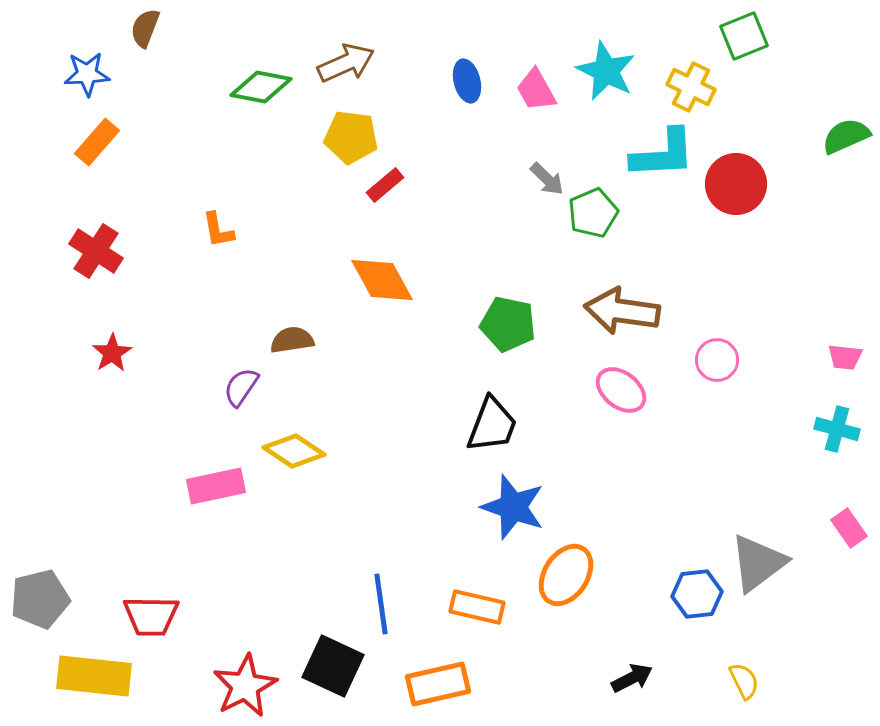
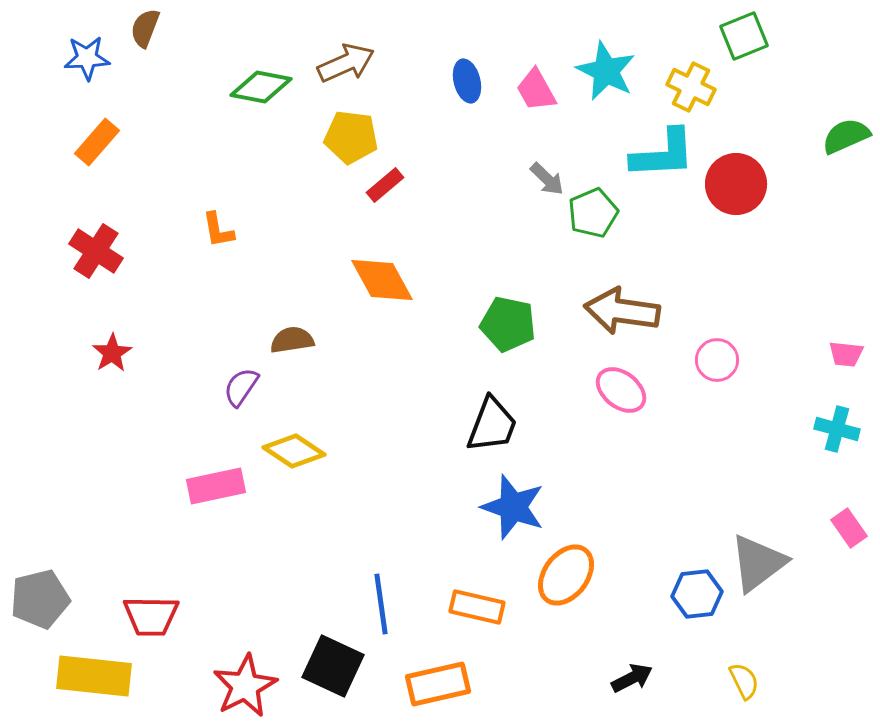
blue star at (87, 74): moved 16 px up
pink trapezoid at (845, 357): moved 1 px right, 3 px up
orange ellipse at (566, 575): rotated 4 degrees clockwise
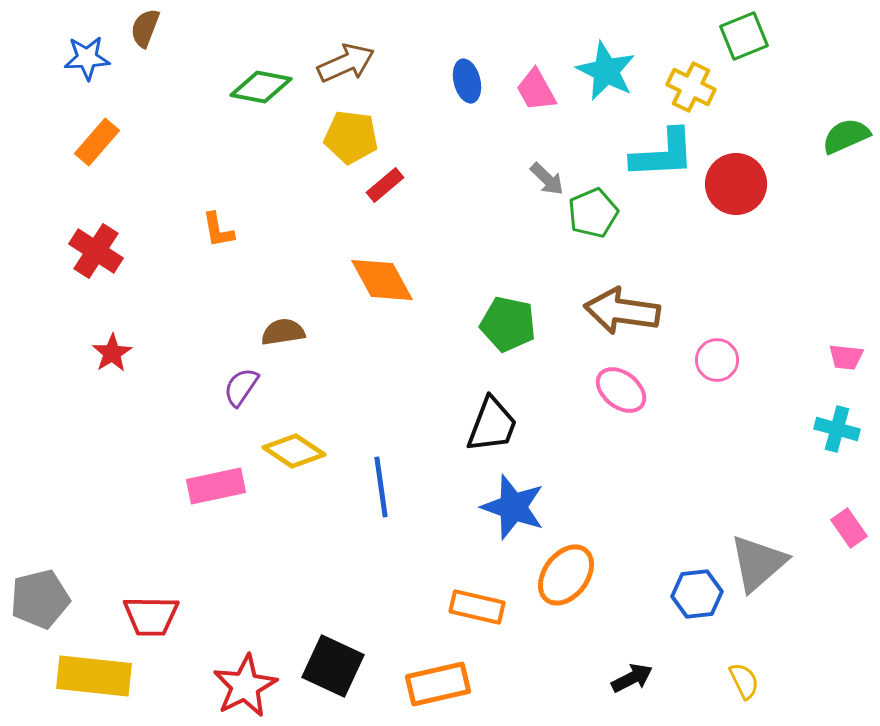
brown semicircle at (292, 340): moved 9 px left, 8 px up
pink trapezoid at (846, 354): moved 3 px down
gray triangle at (758, 563): rotated 4 degrees counterclockwise
blue line at (381, 604): moved 117 px up
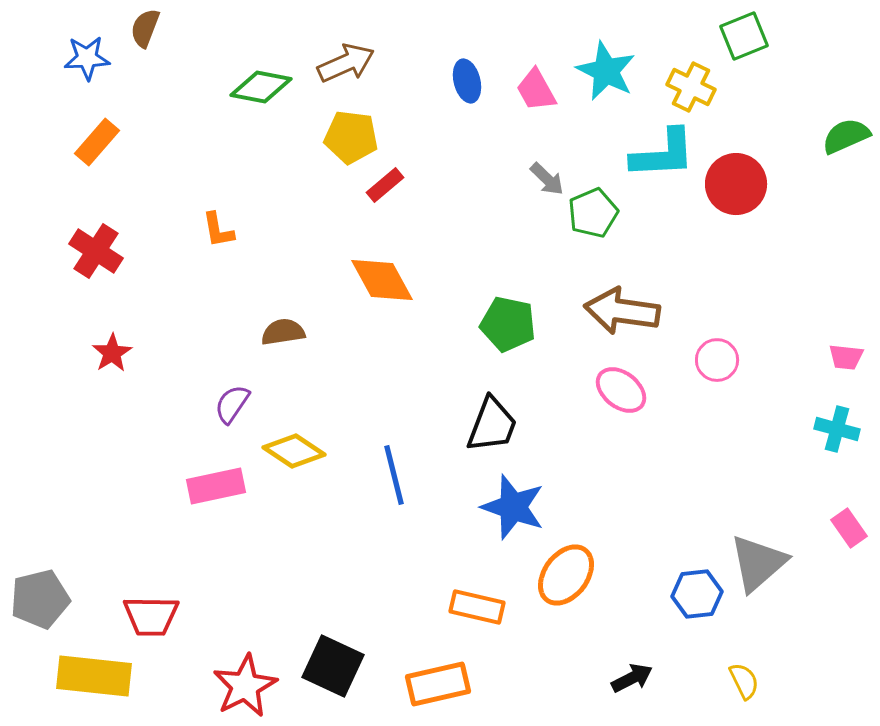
purple semicircle at (241, 387): moved 9 px left, 17 px down
blue line at (381, 487): moved 13 px right, 12 px up; rotated 6 degrees counterclockwise
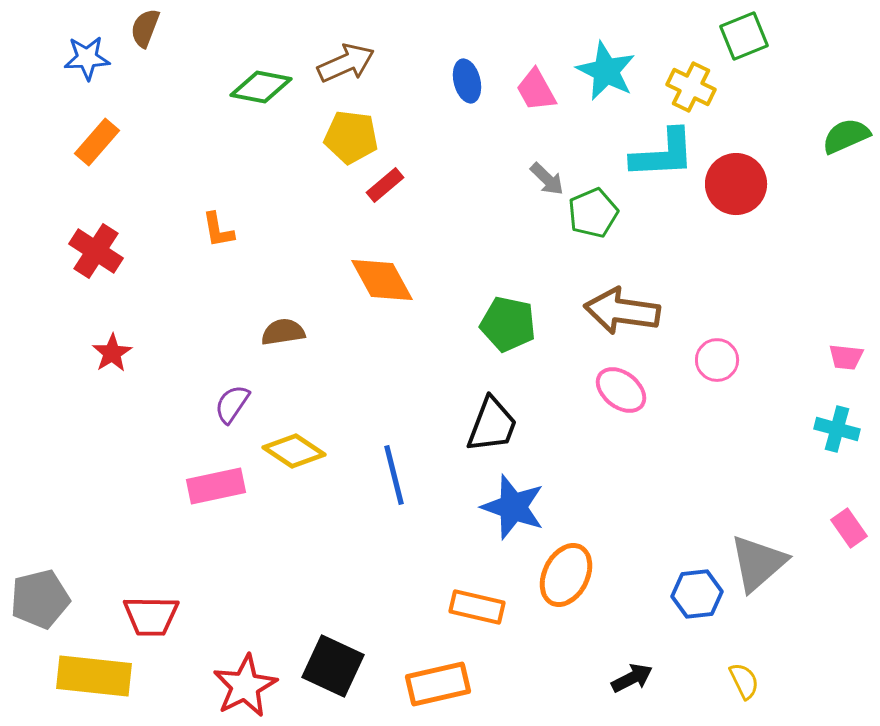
orange ellipse at (566, 575): rotated 10 degrees counterclockwise
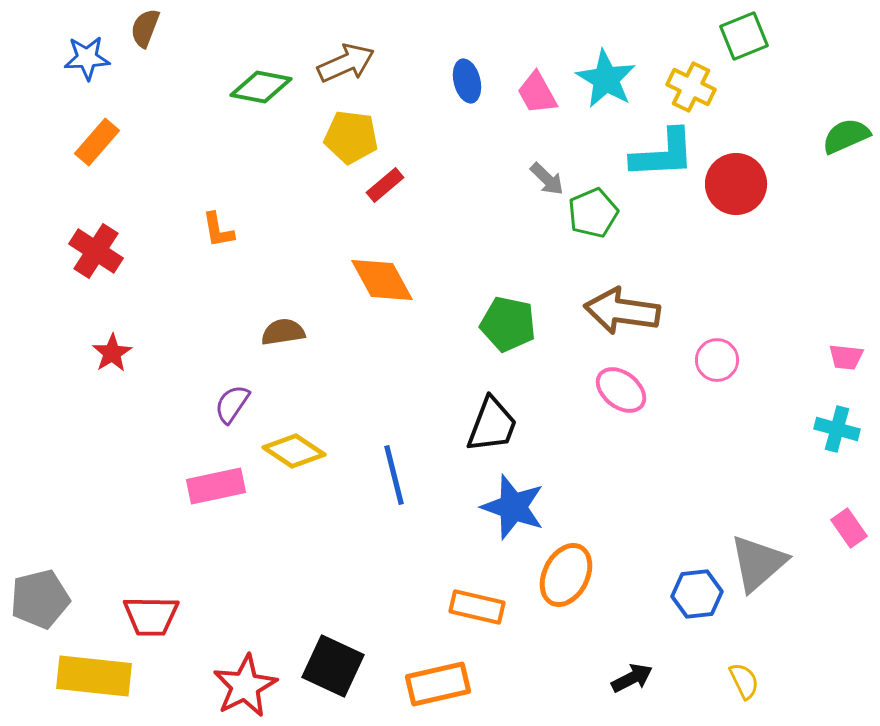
cyan star at (606, 71): moved 8 px down; rotated 4 degrees clockwise
pink trapezoid at (536, 90): moved 1 px right, 3 px down
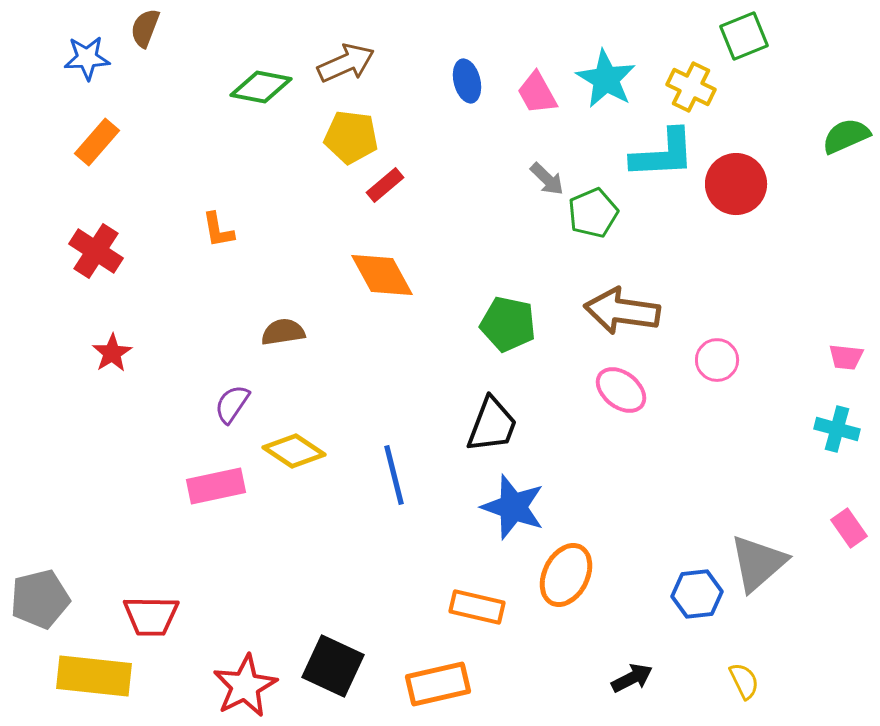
orange diamond at (382, 280): moved 5 px up
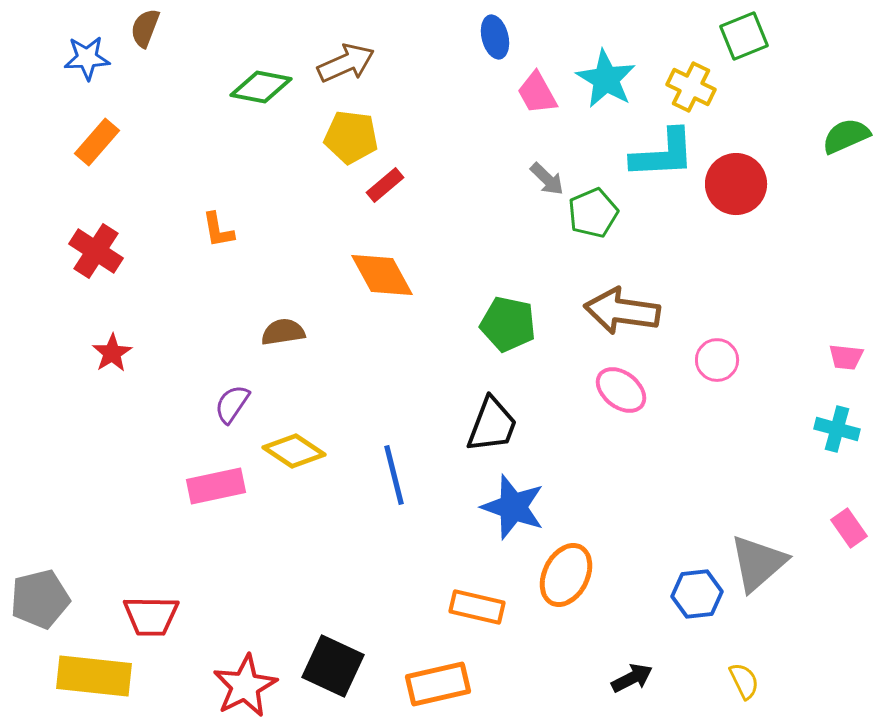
blue ellipse at (467, 81): moved 28 px right, 44 px up
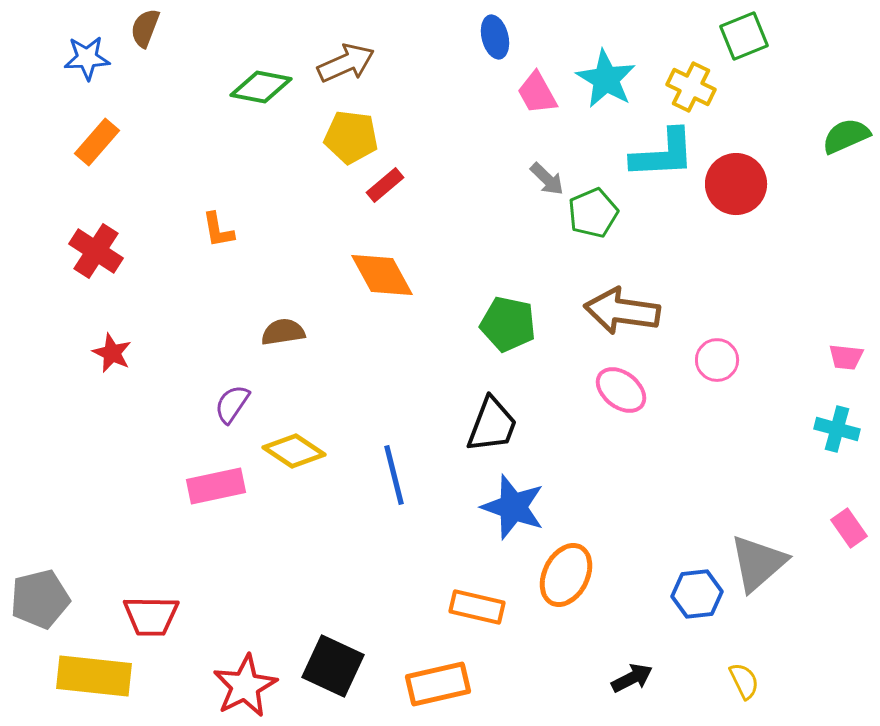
red star at (112, 353): rotated 15 degrees counterclockwise
